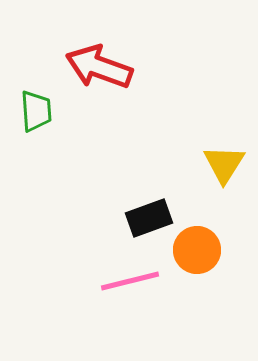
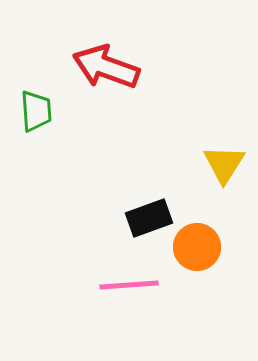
red arrow: moved 7 px right
orange circle: moved 3 px up
pink line: moved 1 px left, 4 px down; rotated 10 degrees clockwise
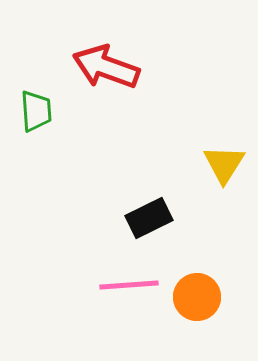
black rectangle: rotated 6 degrees counterclockwise
orange circle: moved 50 px down
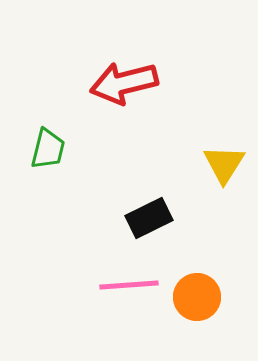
red arrow: moved 18 px right, 16 px down; rotated 34 degrees counterclockwise
green trapezoid: moved 12 px right, 38 px down; rotated 18 degrees clockwise
